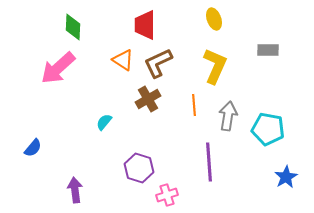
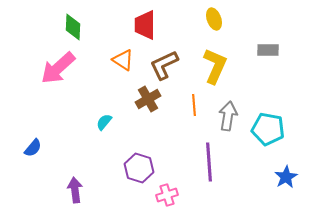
brown L-shape: moved 6 px right, 2 px down
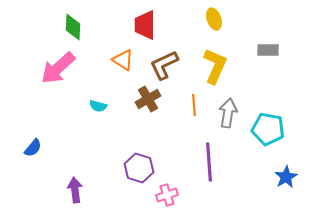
gray arrow: moved 3 px up
cyan semicircle: moved 6 px left, 16 px up; rotated 114 degrees counterclockwise
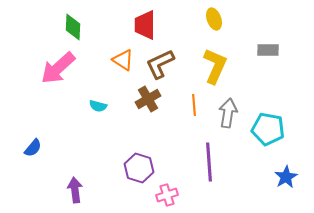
brown L-shape: moved 4 px left, 1 px up
